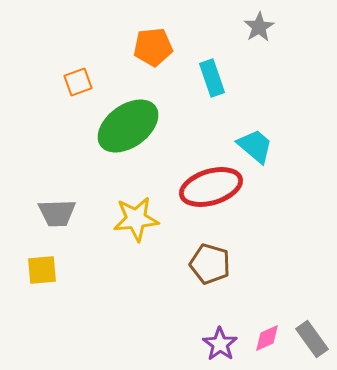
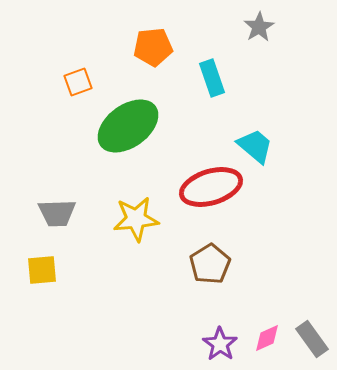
brown pentagon: rotated 24 degrees clockwise
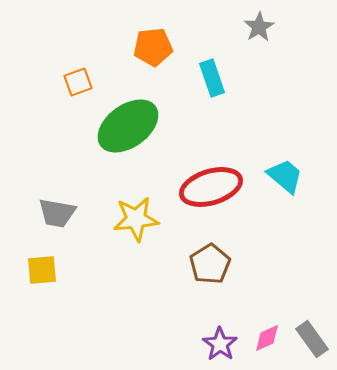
cyan trapezoid: moved 30 px right, 30 px down
gray trapezoid: rotated 12 degrees clockwise
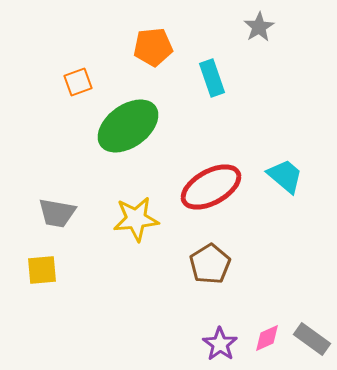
red ellipse: rotated 12 degrees counterclockwise
gray rectangle: rotated 18 degrees counterclockwise
